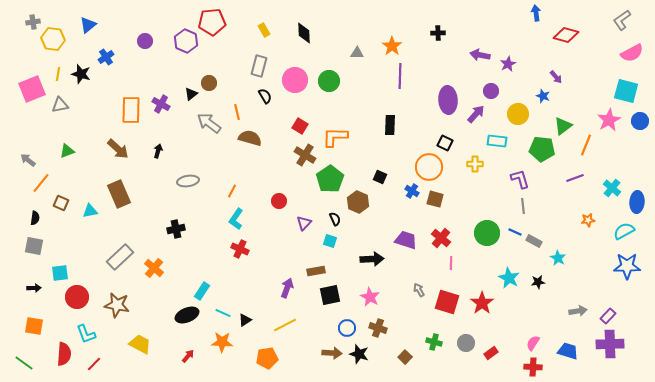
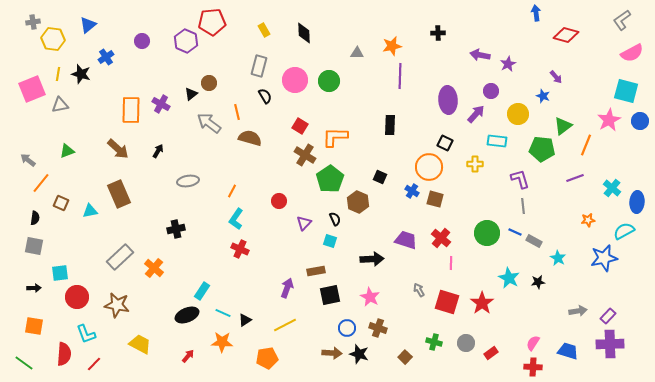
purple circle at (145, 41): moved 3 px left
orange star at (392, 46): rotated 24 degrees clockwise
black arrow at (158, 151): rotated 16 degrees clockwise
blue star at (627, 266): moved 23 px left, 8 px up; rotated 12 degrees counterclockwise
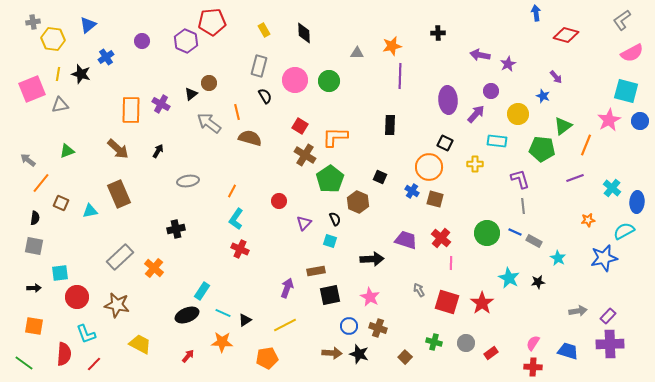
blue circle at (347, 328): moved 2 px right, 2 px up
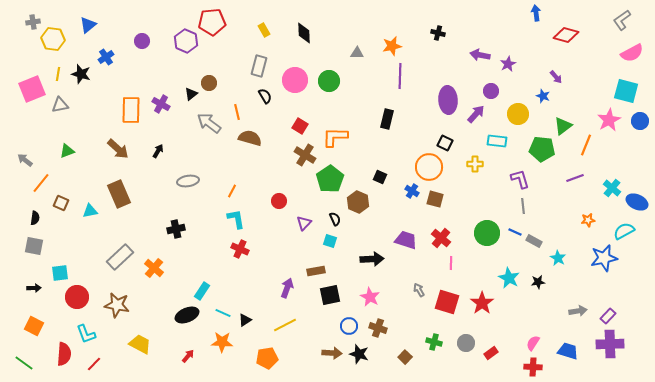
black cross at (438, 33): rotated 16 degrees clockwise
black rectangle at (390, 125): moved 3 px left, 6 px up; rotated 12 degrees clockwise
gray arrow at (28, 160): moved 3 px left
blue ellipse at (637, 202): rotated 70 degrees counterclockwise
cyan L-shape at (236, 219): rotated 135 degrees clockwise
orange square at (34, 326): rotated 18 degrees clockwise
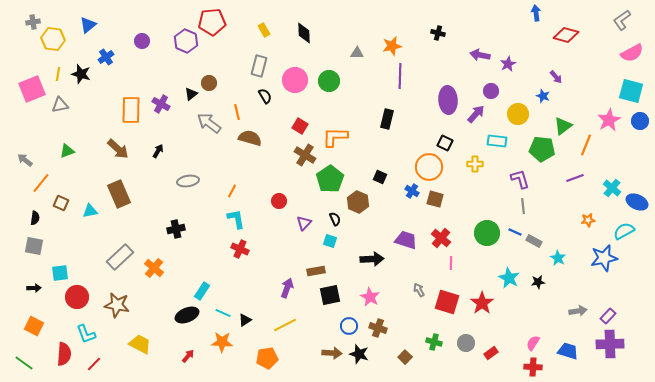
cyan square at (626, 91): moved 5 px right
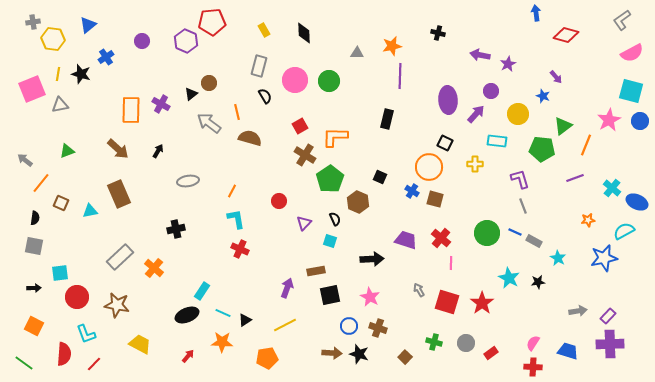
red square at (300, 126): rotated 28 degrees clockwise
gray line at (523, 206): rotated 14 degrees counterclockwise
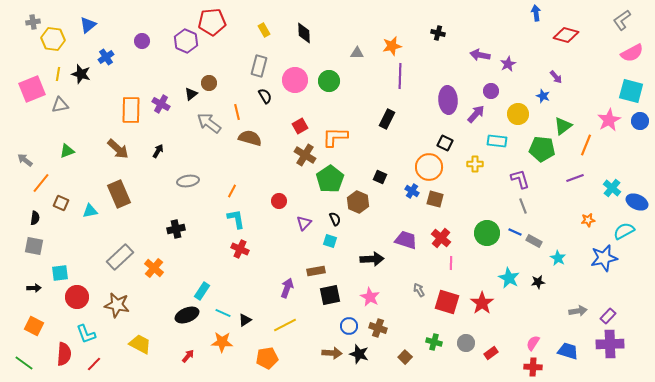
black rectangle at (387, 119): rotated 12 degrees clockwise
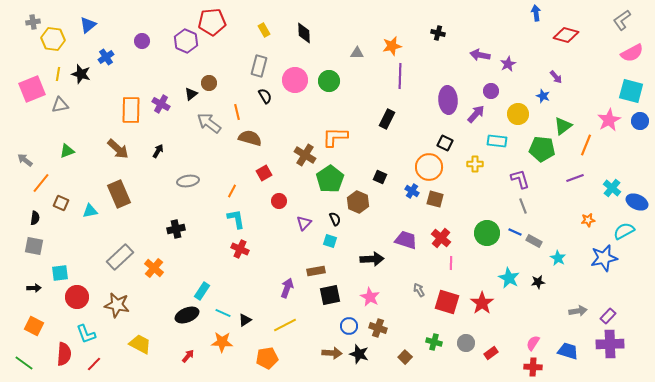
red square at (300, 126): moved 36 px left, 47 px down
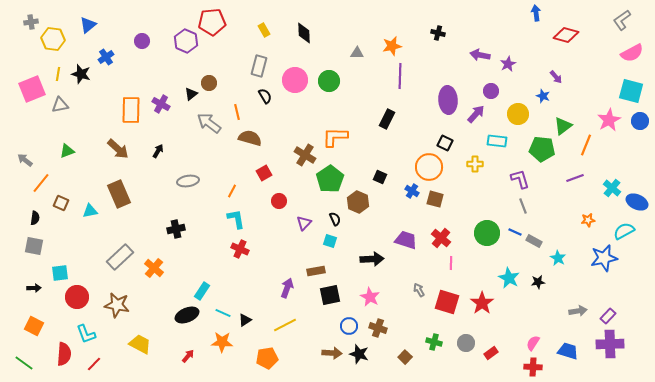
gray cross at (33, 22): moved 2 px left
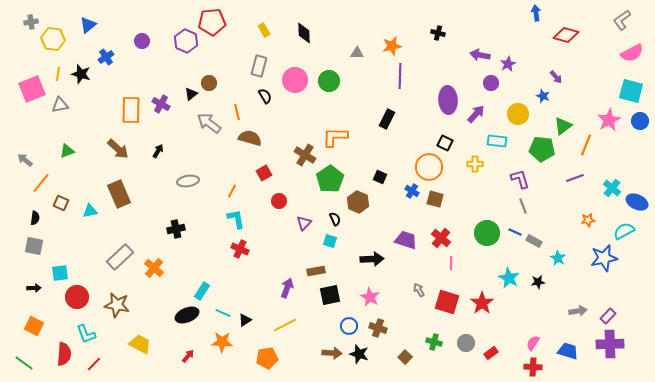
purple circle at (491, 91): moved 8 px up
